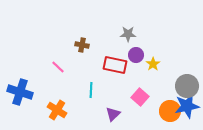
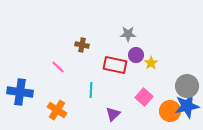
yellow star: moved 2 px left, 1 px up
blue cross: rotated 10 degrees counterclockwise
pink square: moved 4 px right
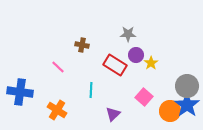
red rectangle: rotated 20 degrees clockwise
blue star: moved 1 px up; rotated 25 degrees counterclockwise
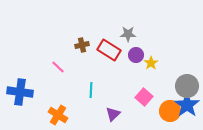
brown cross: rotated 24 degrees counterclockwise
red rectangle: moved 6 px left, 15 px up
orange cross: moved 1 px right, 5 px down
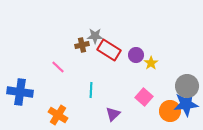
gray star: moved 33 px left, 2 px down
blue star: moved 1 px left, 1 px up; rotated 30 degrees clockwise
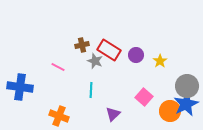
gray star: moved 25 px down; rotated 21 degrees clockwise
yellow star: moved 9 px right, 2 px up
pink line: rotated 16 degrees counterclockwise
blue cross: moved 5 px up
blue star: rotated 20 degrees counterclockwise
orange cross: moved 1 px right, 1 px down; rotated 12 degrees counterclockwise
